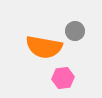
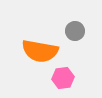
orange semicircle: moved 4 px left, 4 px down
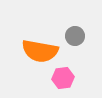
gray circle: moved 5 px down
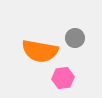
gray circle: moved 2 px down
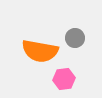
pink hexagon: moved 1 px right, 1 px down
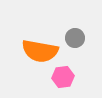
pink hexagon: moved 1 px left, 2 px up
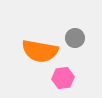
pink hexagon: moved 1 px down
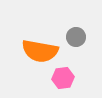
gray circle: moved 1 px right, 1 px up
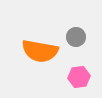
pink hexagon: moved 16 px right, 1 px up
